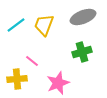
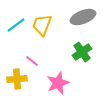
yellow trapezoid: moved 2 px left
green cross: rotated 18 degrees counterclockwise
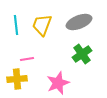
gray ellipse: moved 4 px left, 5 px down
cyan line: rotated 60 degrees counterclockwise
green cross: moved 2 px down
pink line: moved 5 px left, 2 px up; rotated 48 degrees counterclockwise
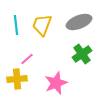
pink line: rotated 32 degrees counterclockwise
pink star: moved 2 px left
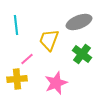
yellow trapezoid: moved 7 px right, 15 px down
green cross: rotated 18 degrees counterclockwise
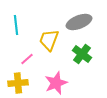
yellow cross: moved 1 px right, 4 px down
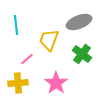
pink star: rotated 15 degrees counterclockwise
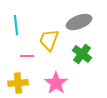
pink line: moved 3 px up; rotated 40 degrees clockwise
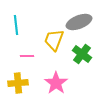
yellow trapezoid: moved 5 px right
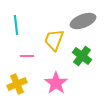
gray ellipse: moved 4 px right, 1 px up
green cross: moved 2 px down
yellow cross: moved 1 px left, 1 px down; rotated 18 degrees counterclockwise
